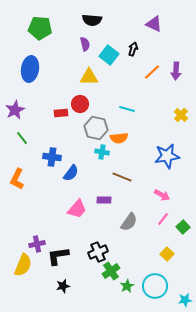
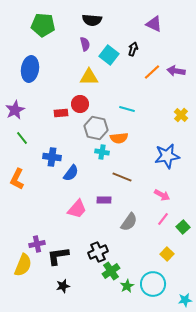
green pentagon: moved 3 px right, 3 px up
purple arrow: rotated 96 degrees clockwise
cyan circle: moved 2 px left, 2 px up
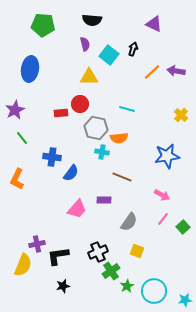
yellow square: moved 30 px left, 3 px up; rotated 24 degrees counterclockwise
cyan circle: moved 1 px right, 7 px down
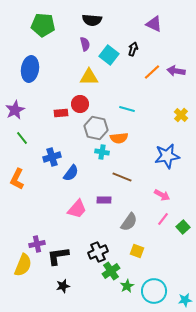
blue cross: rotated 24 degrees counterclockwise
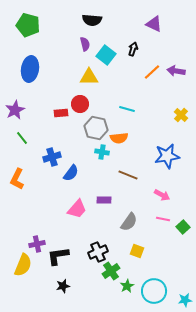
green pentagon: moved 15 px left; rotated 10 degrees clockwise
cyan square: moved 3 px left
brown line: moved 6 px right, 2 px up
pink line: rotated 64 degrees clockwise
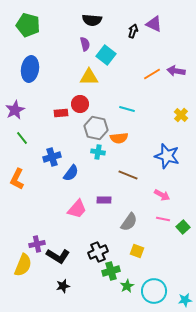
black arrow: moved 18 px up
orange line: moved 2 px down; rotated 12 degrees clockwise
cyan cross: moved 4 px left
blue star: rotated 25 degrees clockwise
black L-shape: rotated 140 degrees counterclockwise
green cross: rotated 18 degrees clockwise
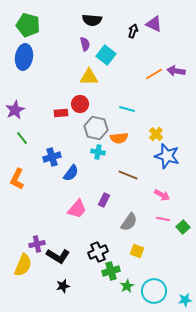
blue ellipse: moved 6 px left, 12 px up
orange line: moved 2 px right
yellow cross: moved 25 px left, 19 px down
purple rectangle: rotated 64 degrees counterclockwise
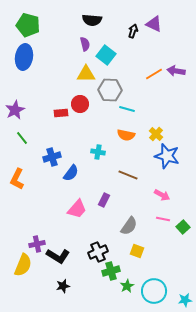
yellow triangle: moved 3 px left, 3 px up
gray hexagon: moved 14 px right, 38 px up; rotated 10 degrees counterclockwise
orange semicircle: moved 7 px right, 3 px up; rotated 18 degrees clockwise
gray semicircle: moved 4 px down
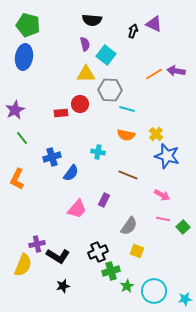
cyan star: moved 1 px up
